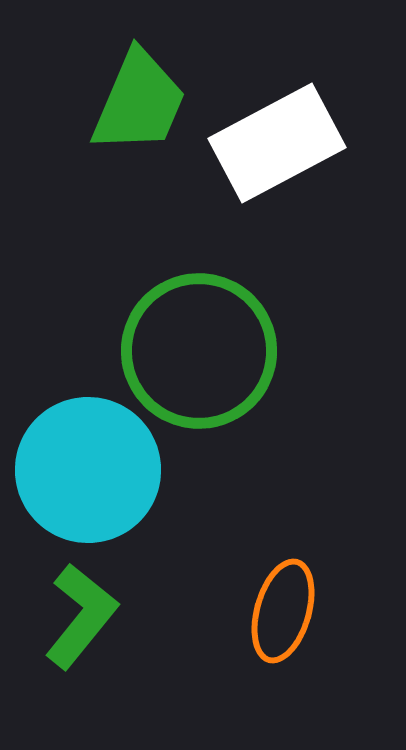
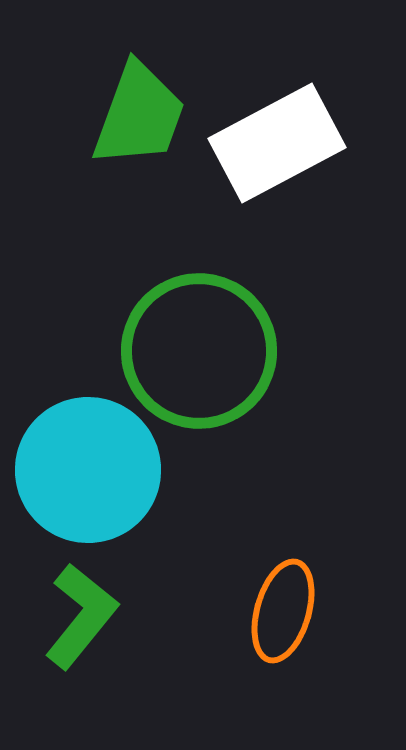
green trapezoid: moved 13 px down; rotated 3 degrees counterclockwise
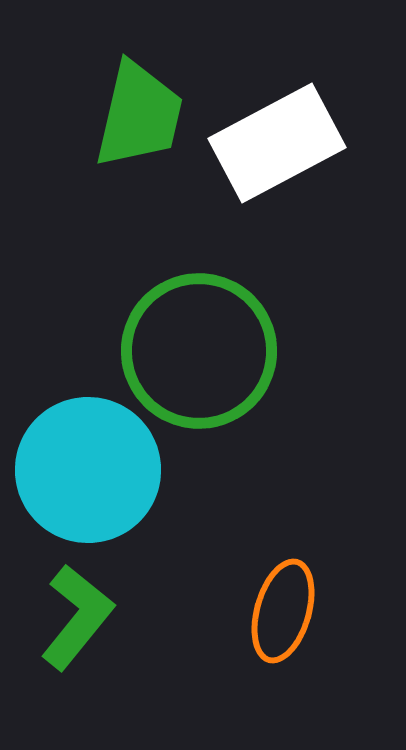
green trapezoid: rotated 7 degrees counterclockwise
green L-shape: moved 4 px left, 1 px down
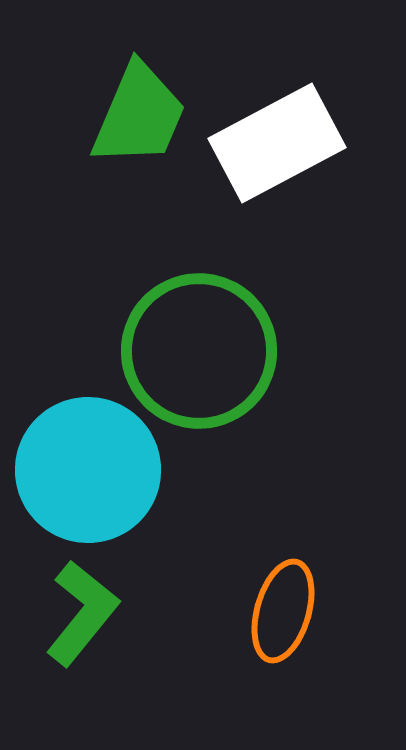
green trapezoid: rotated 10 degrees clockwise
green L-shape: moved 5 px right, 4 px up
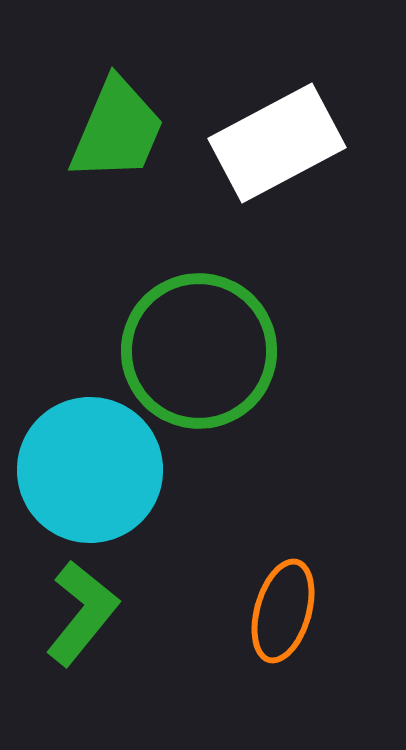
green trapezoid: moved 22 px left, 15 px down
cyan circle: moved 2 px right
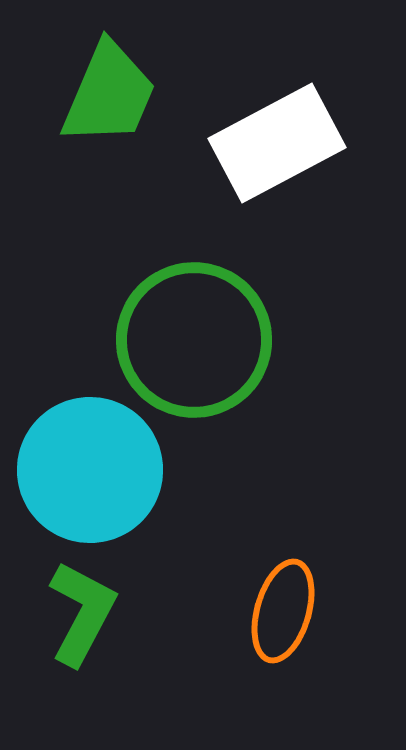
green trapezoid: moved 8 px left, 36 px up
green circle: moved 5 px left, 11 px up
green L-shape: rotated 11 degrees counterclockwise
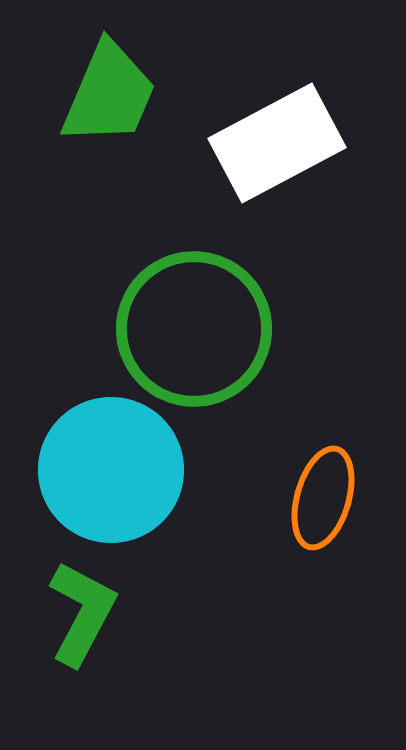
green circle: moved 11 px up
cyan circle: moved 21 px right
orange ellipse: moved 40 px right, 113 px up
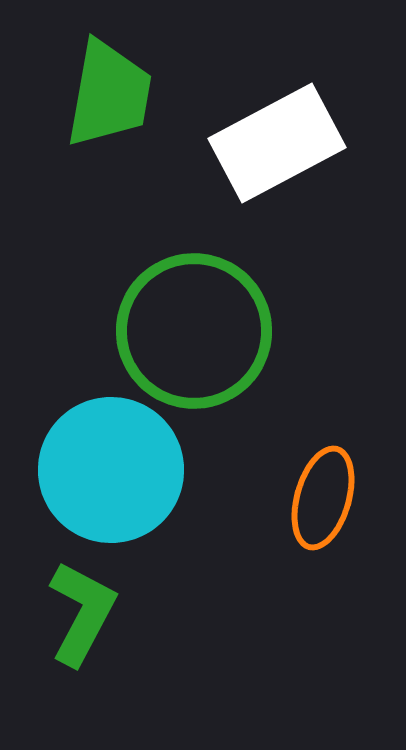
green trapezoid: rotated 13 degrees counterclockwise
green circle: moved 2 px down
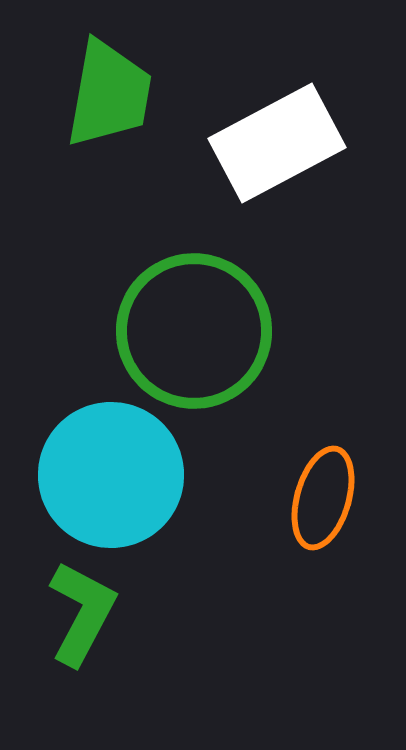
cyan circle: moved 5 px down
